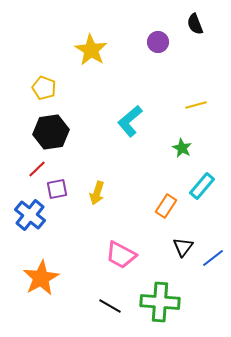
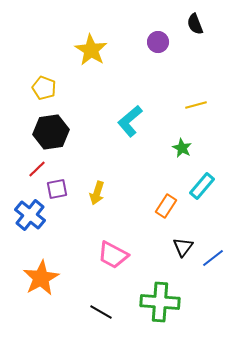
pink trapezoid: moved 8 px left
black line: moved 9 px left, 6 px down
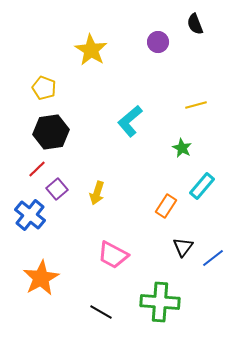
purple square: rotated 30 degrees counterclockwise
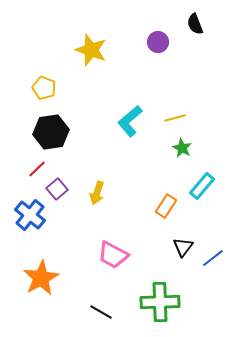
yellow star: rotated 12 degrees counterclockwise
yellow line: moved 21 px left, 13 px down
green cross: rotated 6 degrees counterclockwise
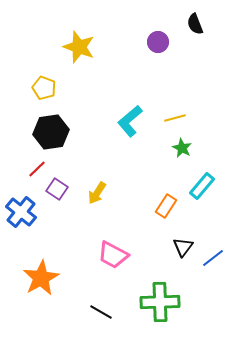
yellow star: moved 12 px left, 3 px up
purple square: rotated 15 degrees counterclockwise
yellow arrow: rotated 15 degrees clockwise
blue cross: moved 9 px left, 3 px up
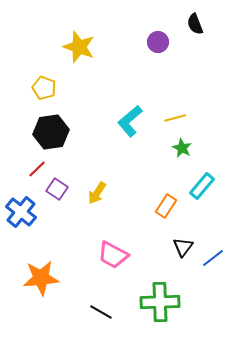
orange star: rotated 24 degrees clockwise
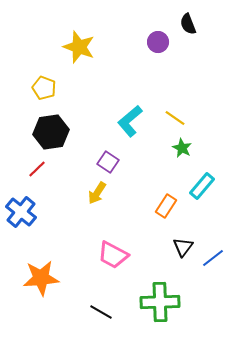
black semicircle: moved 7 px left
yellow line: rotated 50 degrees clockwise
purple square: moved 51 px right, 27 px up
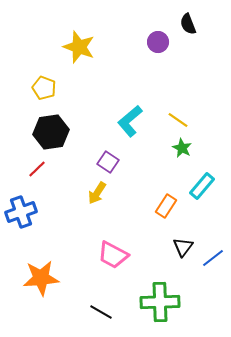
yellow line: moved 3 px right, 2 px down
blue cross: rotated 32 degrees clockwise
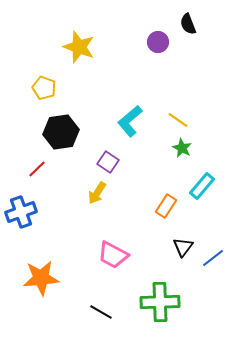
black hexagon: moved 10 px right
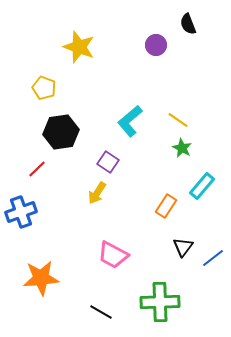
purple circle: moved 2 px left, 3 px down
